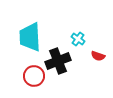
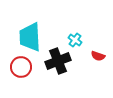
cyan cross: moved 3 px left, 1 px down
red circle: moved 13 px left, 9 px up
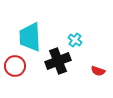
red semicircle: moved 15 px down
red circle: moved 6 px left, 1 px up
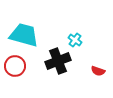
cyan trapezoid: moved 6 px left, 2 px up; rotated 108 degrees clockwise
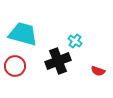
cyan trapezoid: moved 1 px left, 1 px up
cyan cross: moved 1 px down
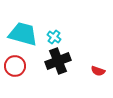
cyan cross: moved 21 px left, 4 px up
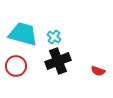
red circle: moved 1 px right
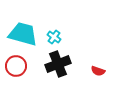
black cross: moved 3 px down
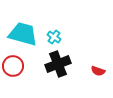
red circle: moved 3 px left
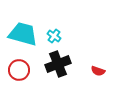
cyan cross: moved 1 px up
red circle: moved 6 px right, 4 px down
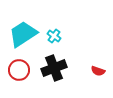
cyan trapezoid: rotated 48 degrees counterclockwise
black cross: moved 4 px left, 4 px down
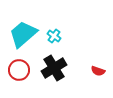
cyan trapezoid: rotated 8 degrees counterclockwise
black cross: rotated 10 degrees counterclockwise
